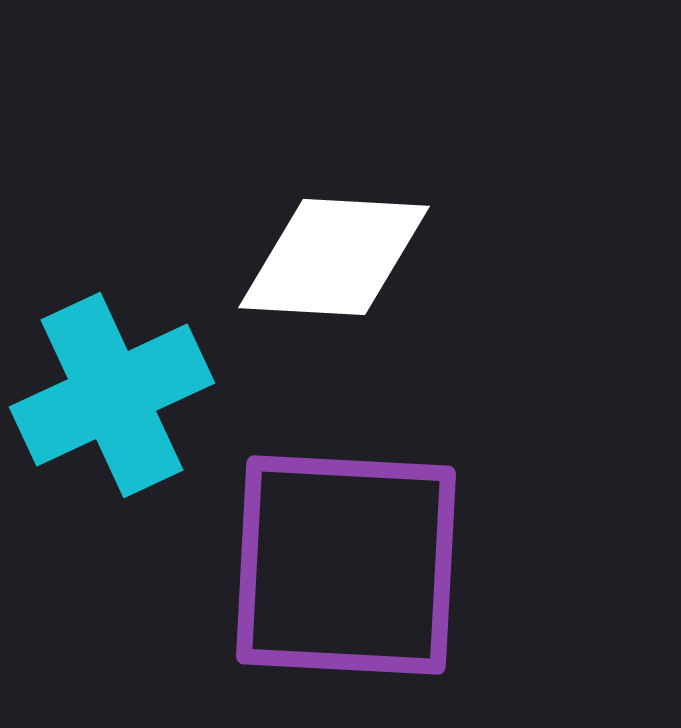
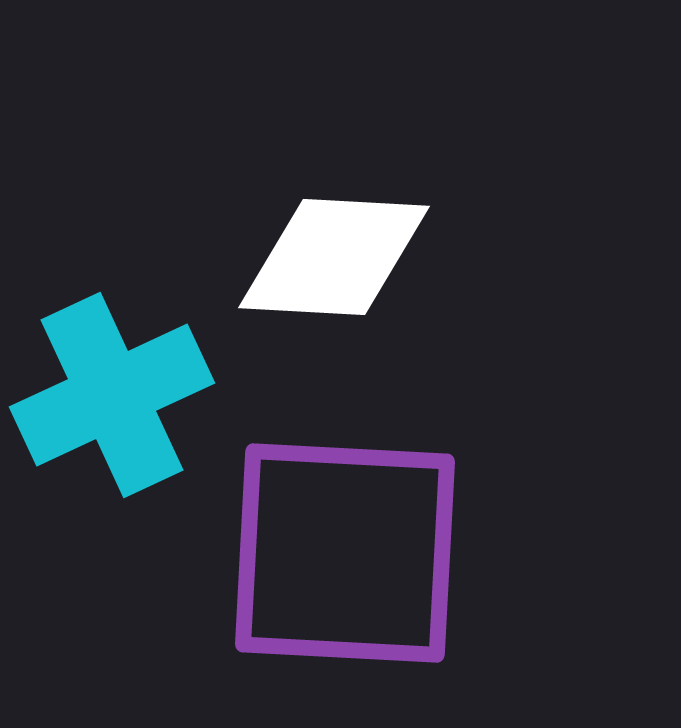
purple square: moved 1 px left, 12 px up
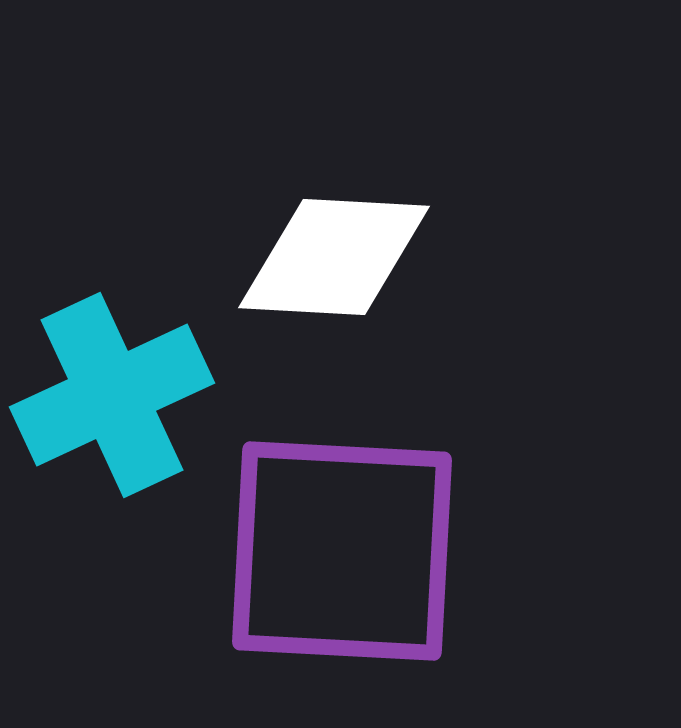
purple square: moved 3 px left, 2 px up
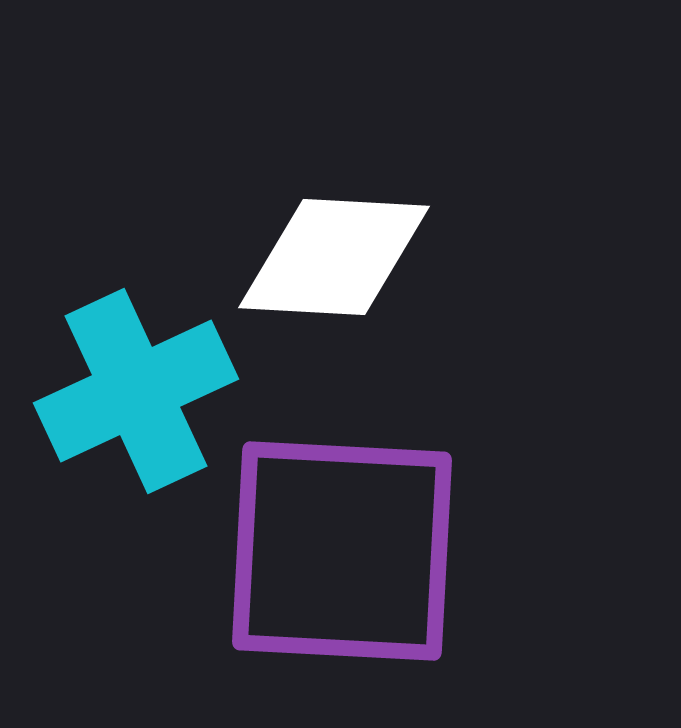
cyan cross: moved 24 px right, 4 px up
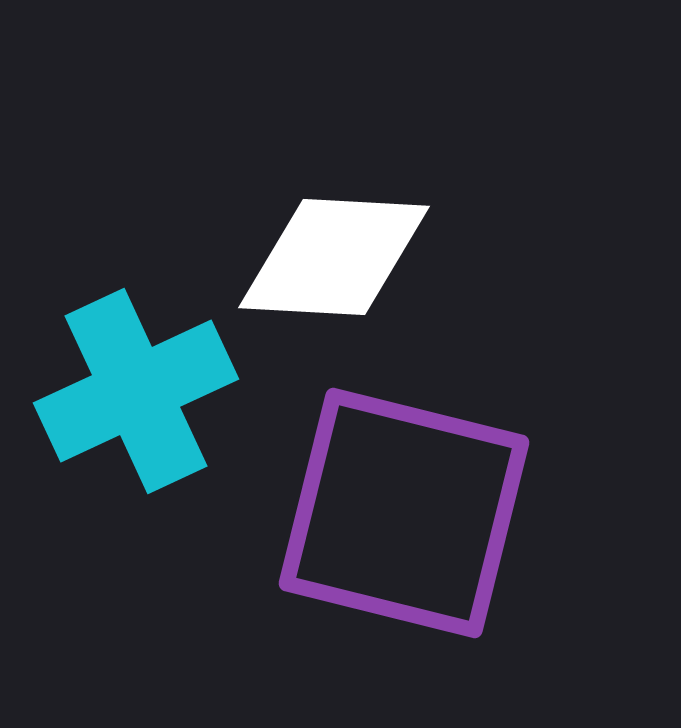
purple square: moved 62 px right, 38 px up; rotated 11 degrees clockwise
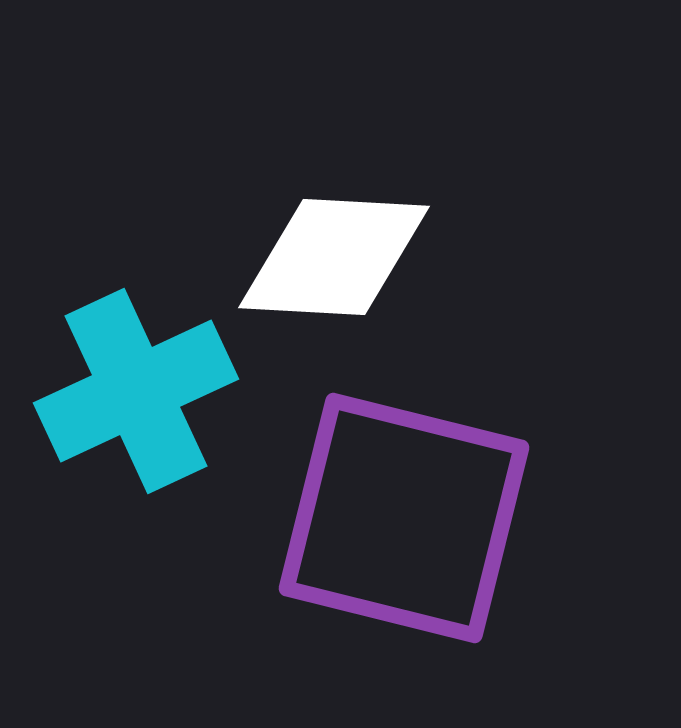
purple square: moved 5 px down
